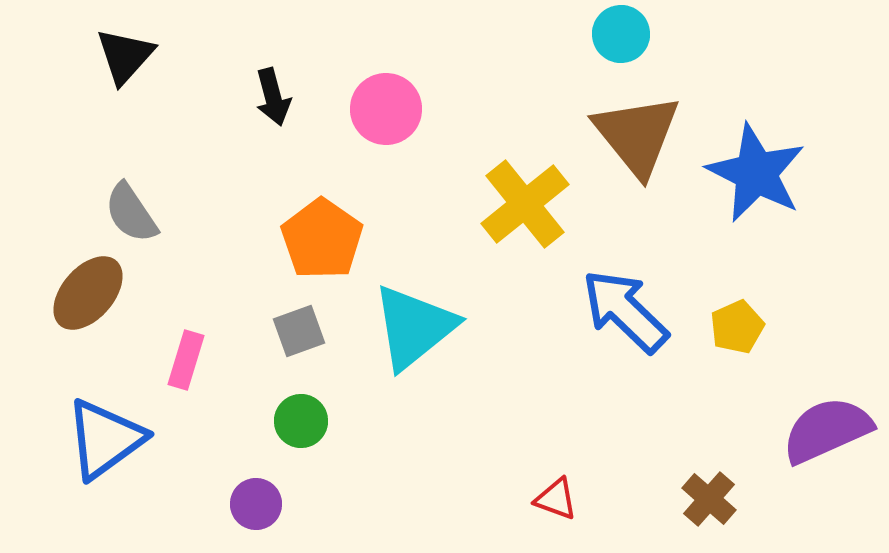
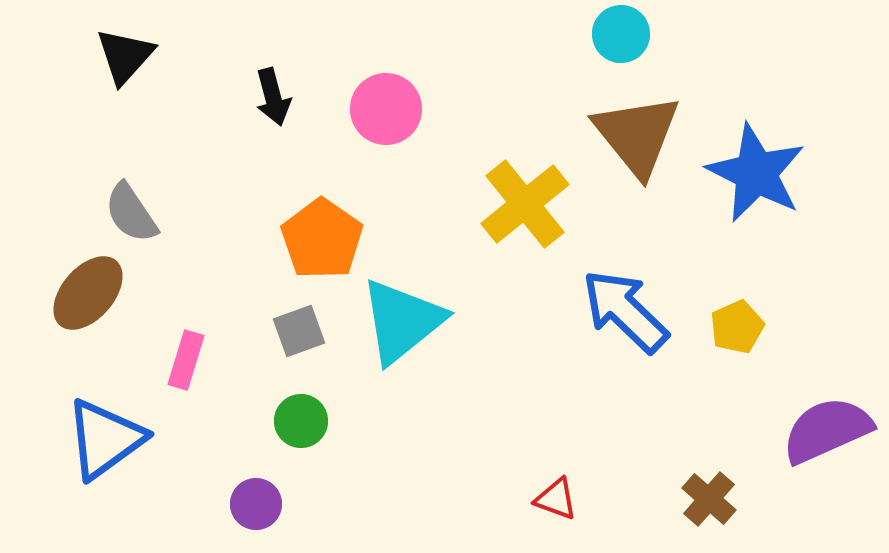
cyan triangle: moved 12 px left, 6 px up
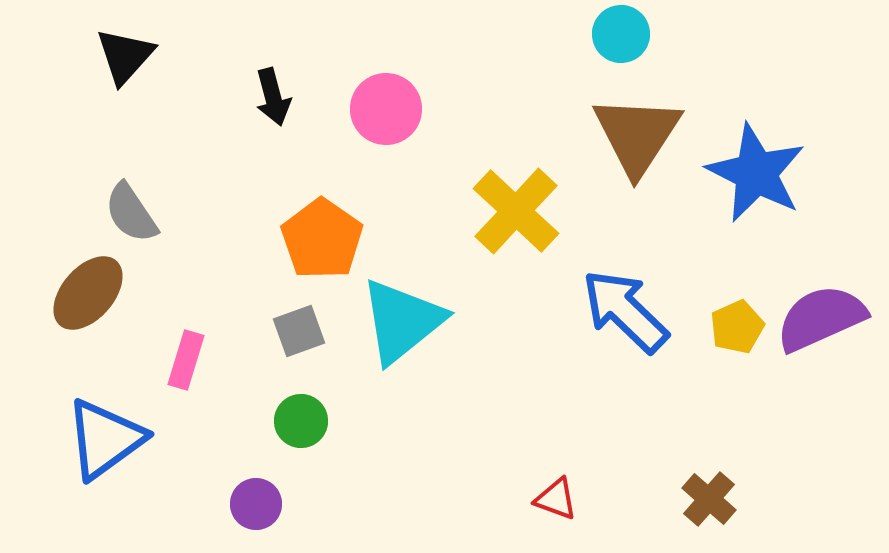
brown triangle: rotated 12 degrees clockwise
yellow cross: moved 9 px left, 7 px down; rotated 8 degrees counterclockwise
purple semicircle: moved 6 px left, 112 px up
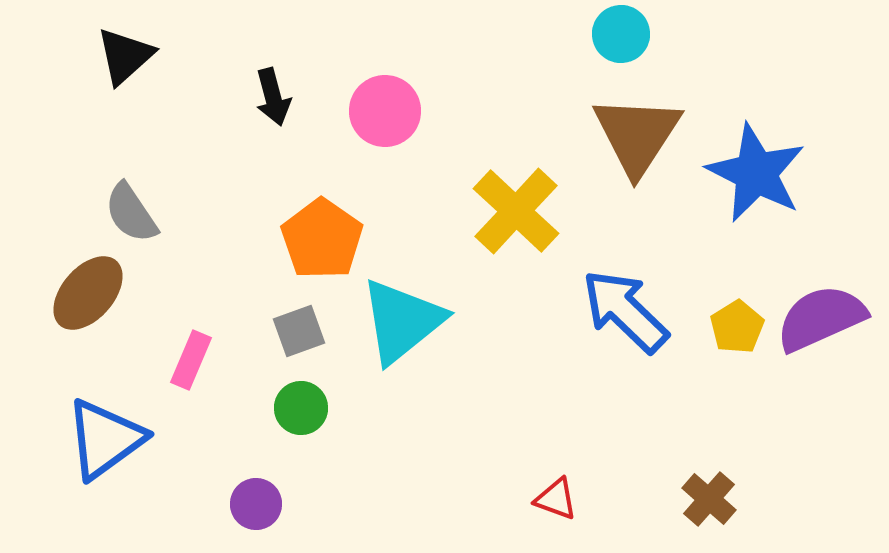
black triangle: rotated 6 degrees clockwise
pink circle: moved 1 px left, 2 px down
yellow pentagon: rotated 8 degrees counterclockwise
pink rectangle: moved 5 px right; rotated 6 degrees clockwise
green circle: moved 13 px up
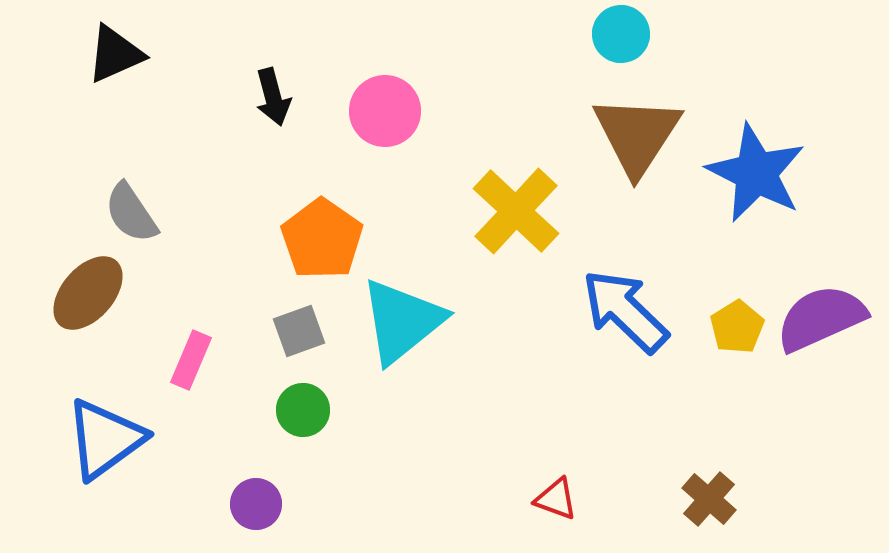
black triangle: moved 10 px left, 2 px up; rotated 18 degrees clockwise
green circle: moved 2 px right, 2 px down
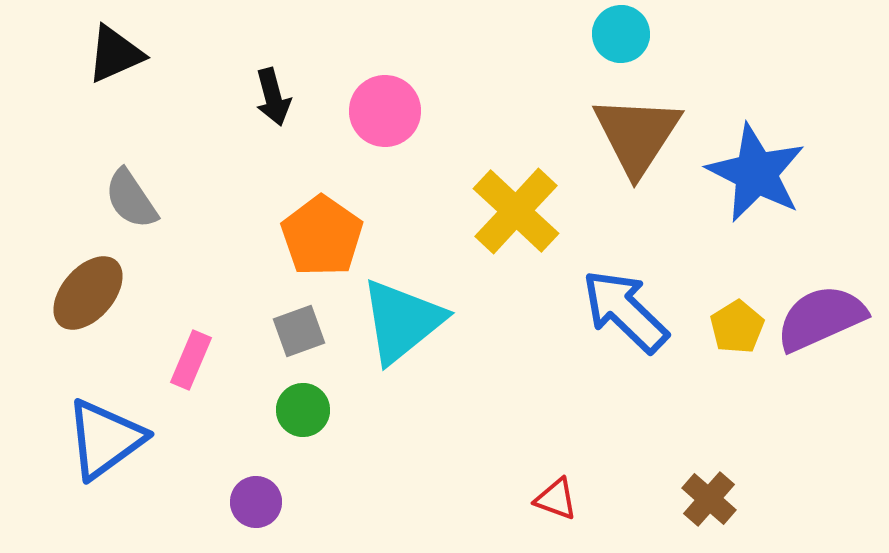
gray semicircle: moved 14 px up
orange pentagon: moved 3 px up
purple circle: moved 2 px up
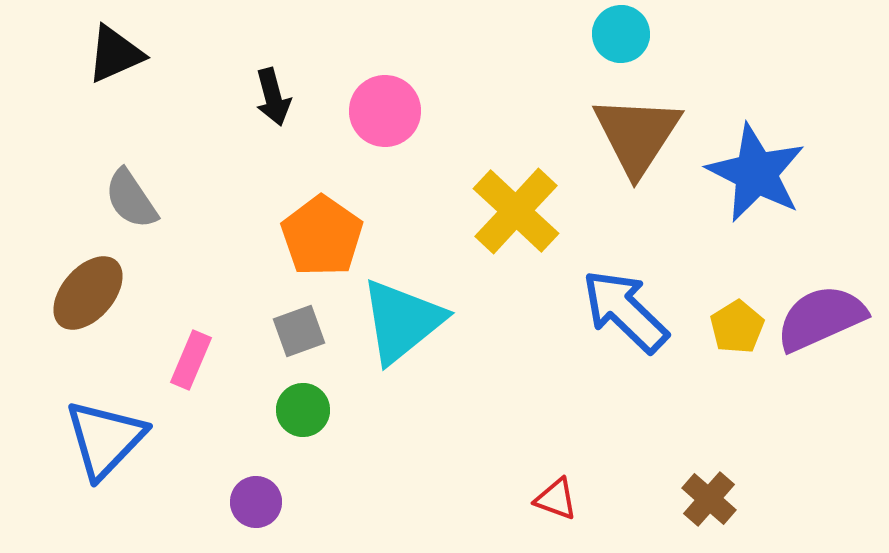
blue triangle: rotated 10 degrees counterclockwise
